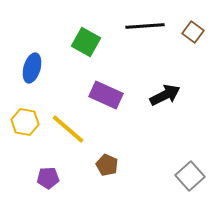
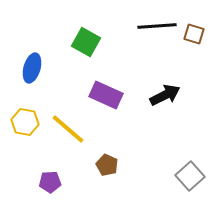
black line: moved 12 px right
brown square: moved 1 px right, 2 px down; rotated 20 degrees counterclockwise
purple pentagon: moved 2 px right, 4 px down
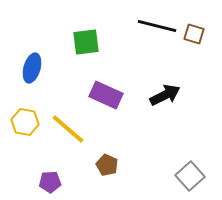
black line: rotated 18 degrees clockwise
green square: rotated 36 degrees counterclockwise
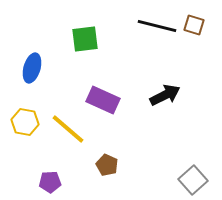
brown square: moved 9 px up
green square: moved 1 px left, 3 px up
purple rectangle: moved 3 px left, 5 px down
gray square: moved 3 px right, 4 px down
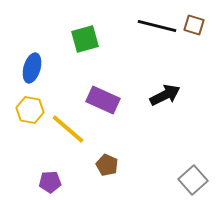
green square: rotated 8 degrees counterclockwise
yellow hexagon: moved 5 px right, 12 px up
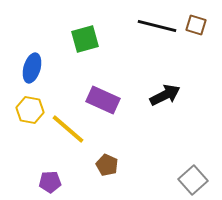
brown square: moved 2 px right
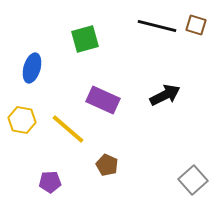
yellow hexagon: moved 8 px left, 10 px down
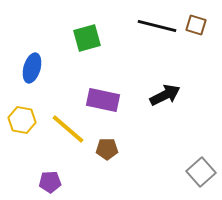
green square: moved 2 px right, 1 px up
purple rectangle: rotated 12 degrees counterclockwise
brown pentagon: moved 16 px up; rotated 25 degrees counterclockwise
gray square: moved 8 px right, 8 px up
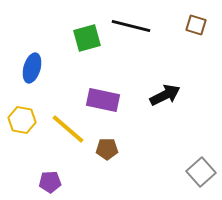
black line: moved 26 px left
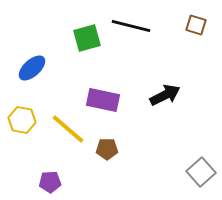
blue ellipse: rotated 32 degrees clockwise
